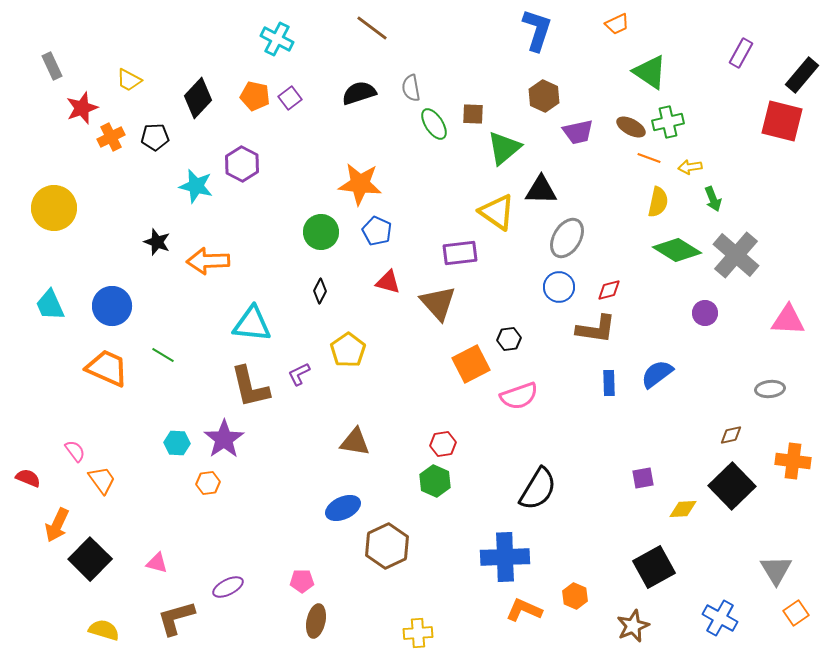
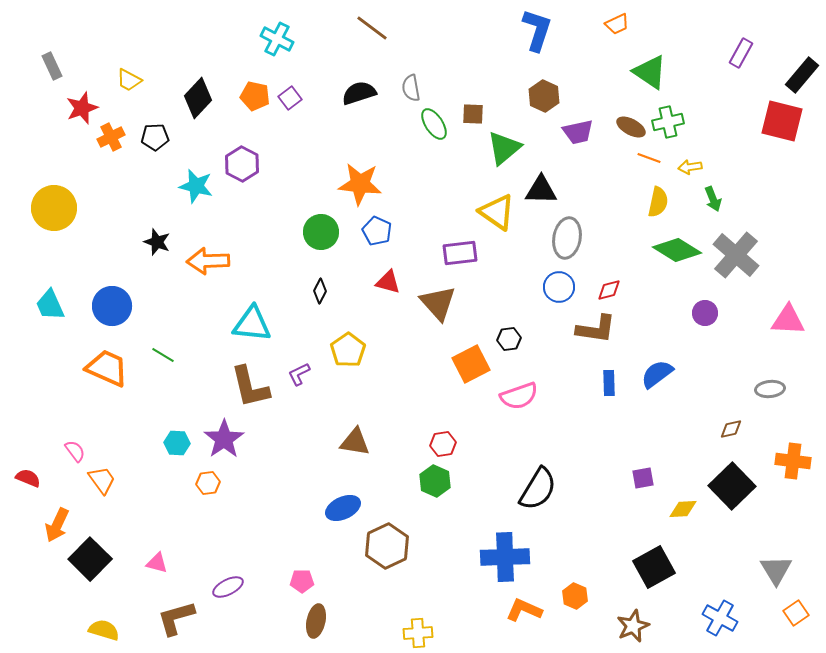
gray ellipse at (567, 238): rotated 21 degrees counterclockwise
brown diamond at (731, 435): moved 6 px up
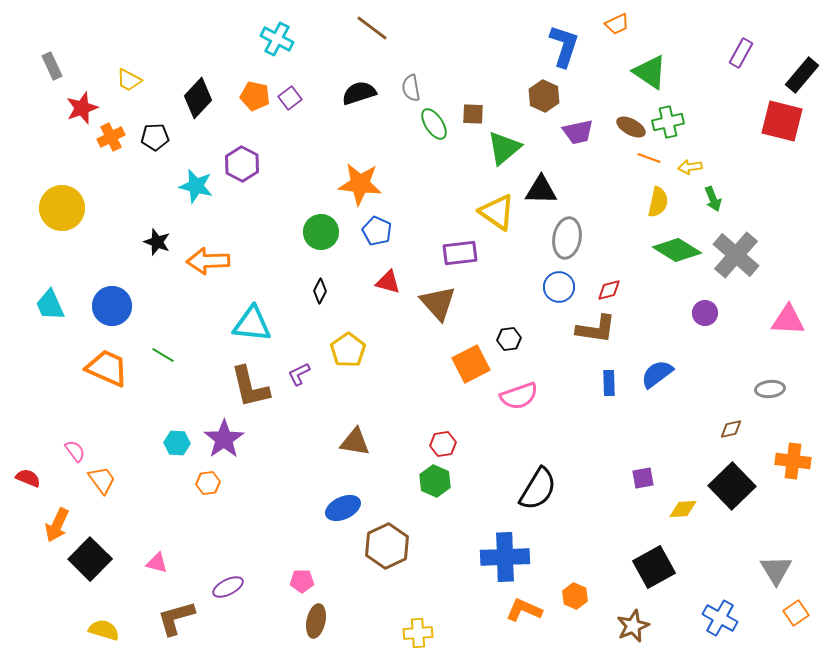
blue L-shape at (537, 30): moved 27 px right, 16 px down
yellow circle at (54, 208): moved 8 px right
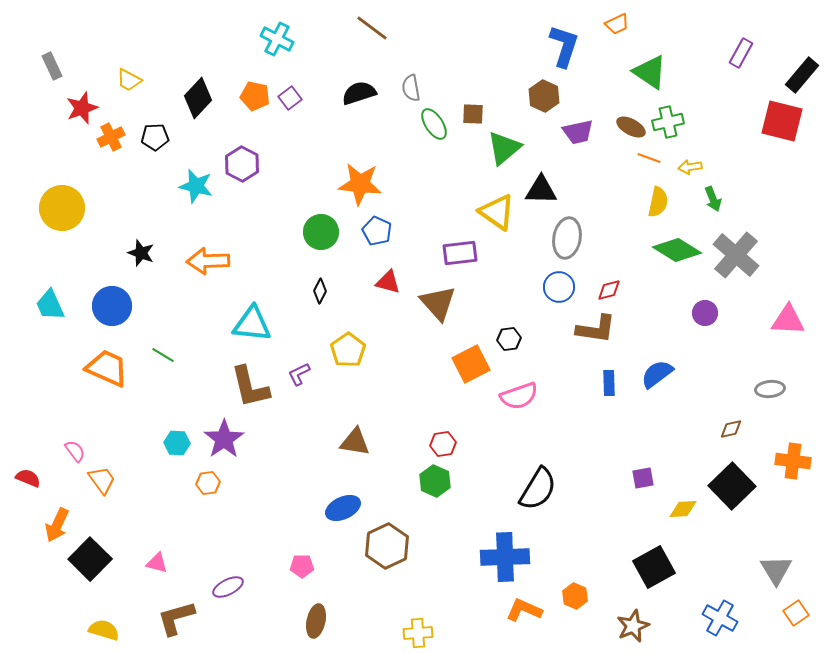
black star at (157, 242): moved 16 px left, 11 px down
pink pentagon at (302, 581): moved 15 px up
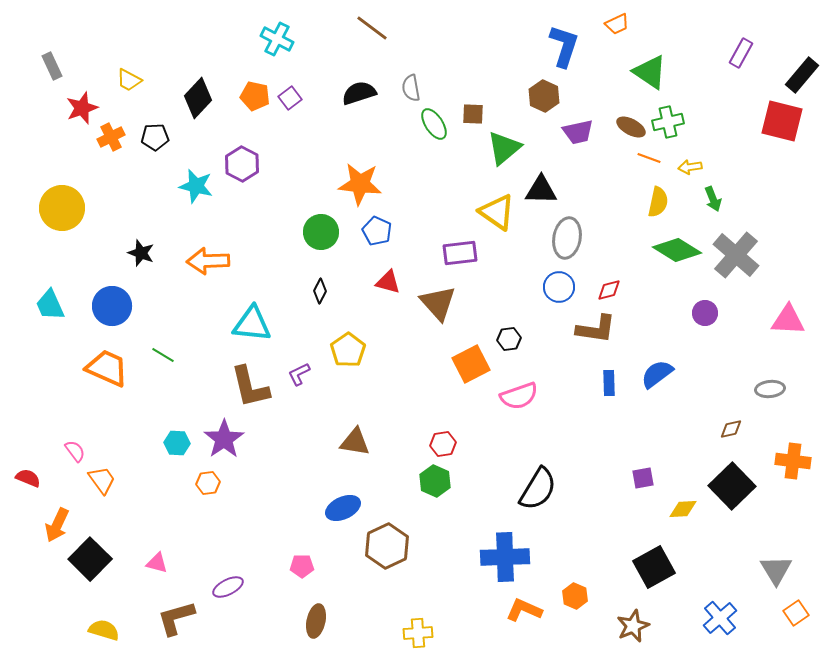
blue cross at (720, 618): rotated 20 degrees clockwise
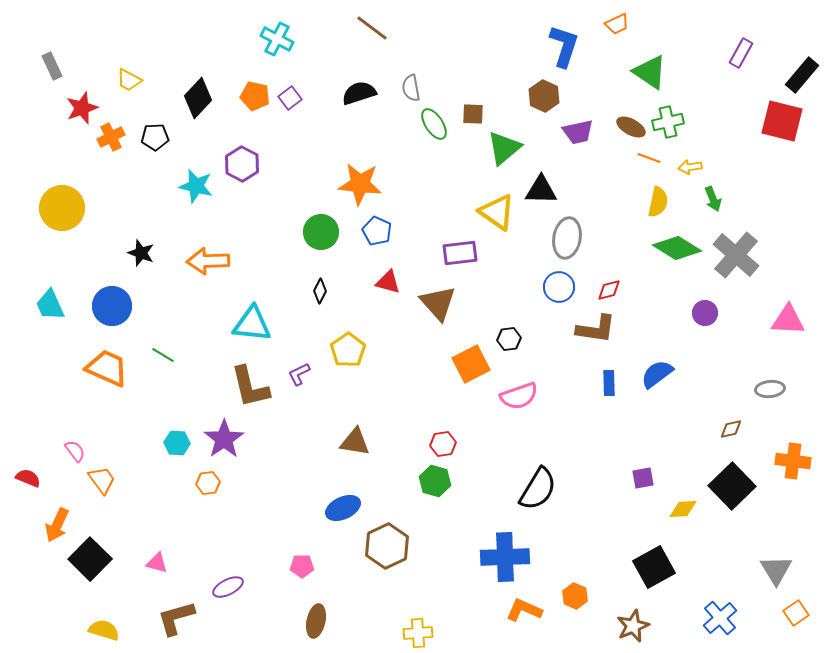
green diamond at (677, 250): moved 2 px up
green hexagon at (435, 481): rotated 8 degrees counterclockwise
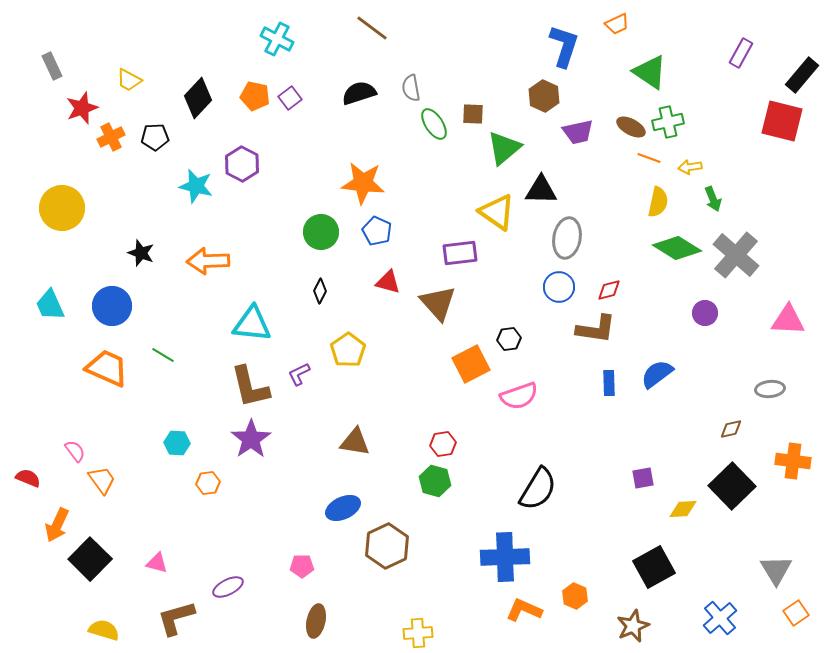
orange star at (360, 184): moved 3 px right, 1 px up
purple star at (224, 439): moved 27 px right
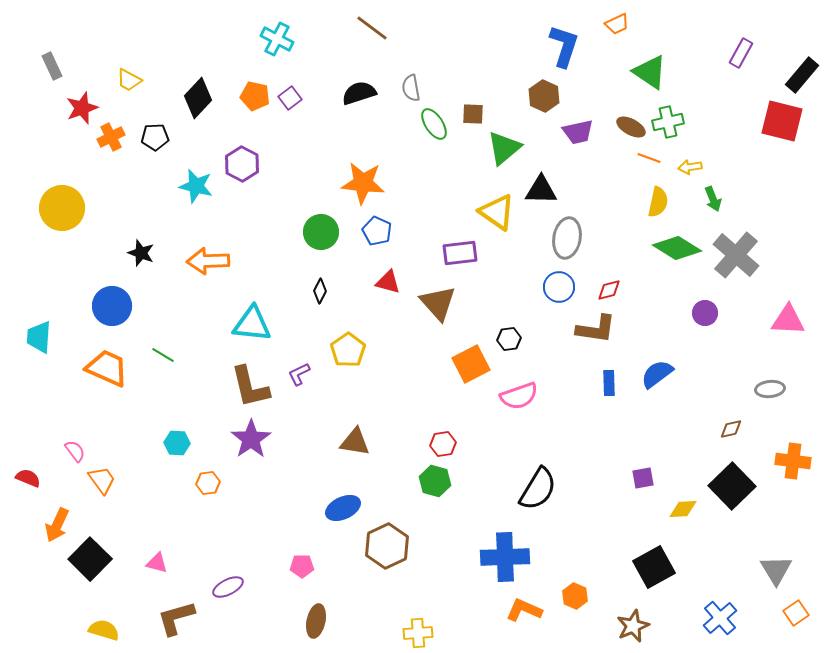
cyan trapezoid at (50, 305): moved 11 px left, 32 px down; rotated 28 degrees clockwise
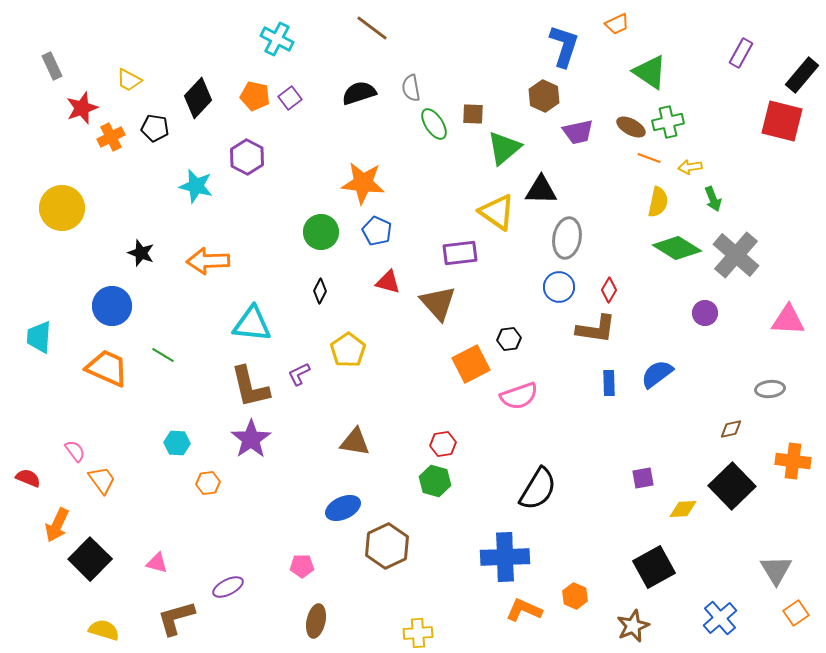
black pentagon at (155, 137): moved 9 px up; rotated 12 degrees clockwise
purple hexagon at (242, 164): moved 5 px right, 7 px up
red diamond at (609, 290): rotated 45 degrees counterclockwise
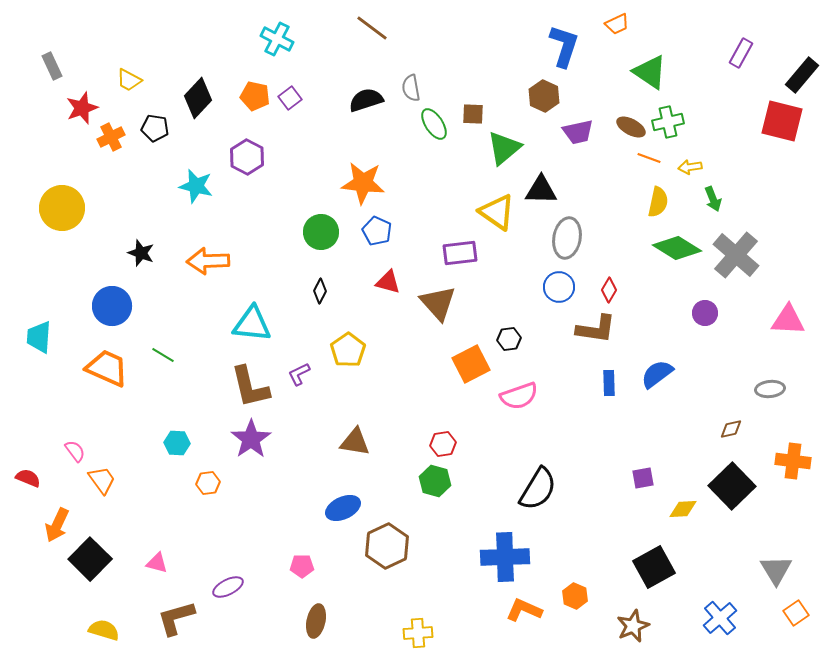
black semicircle at (359, 93): moved 7 px right, 7 px down
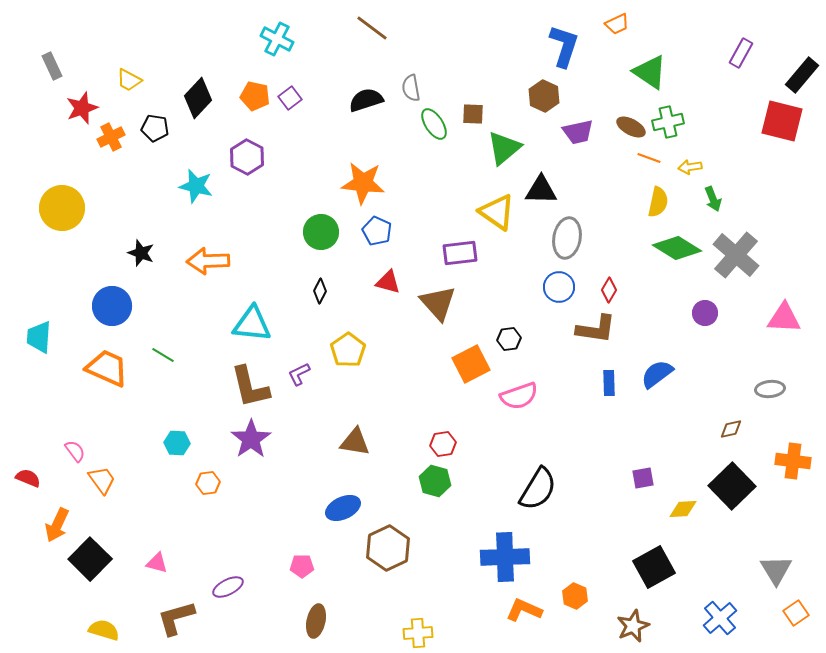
pink triangle at (788, 320): moved 4 px left, 2 px up
brown hexagon at (387, 546): moved 1 px right, 2 px down
